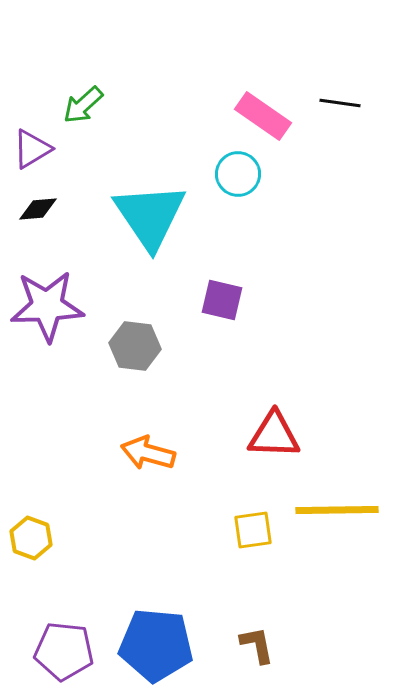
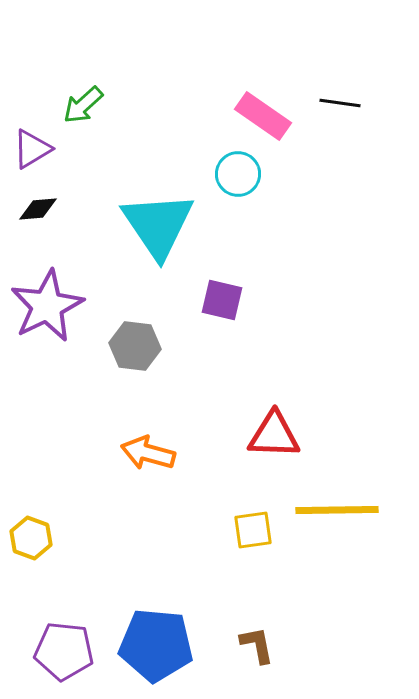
cyan triangle: moved 8 px right, 9 px down
purple star: rotated 24 degrees counterclockwise
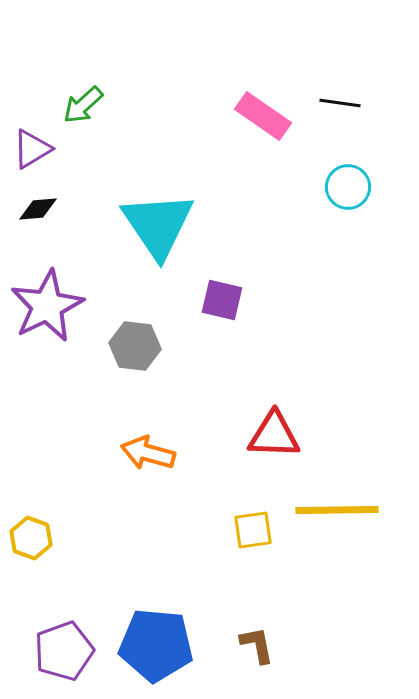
cyan circle: moved 110 px right, 13 px down
purple pentagon: rotated 26 degrees counterclockwise
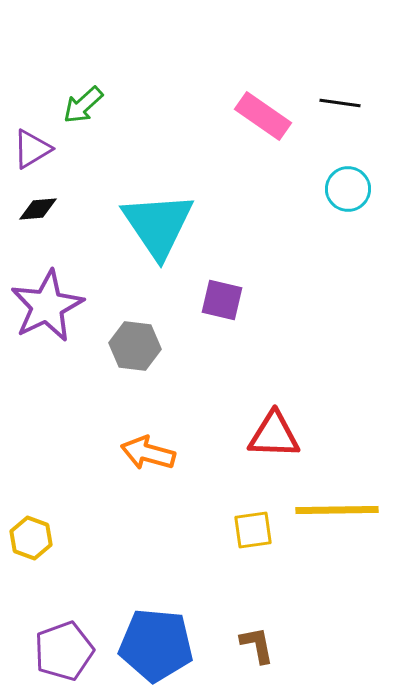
cyan circle: moved 2 px down
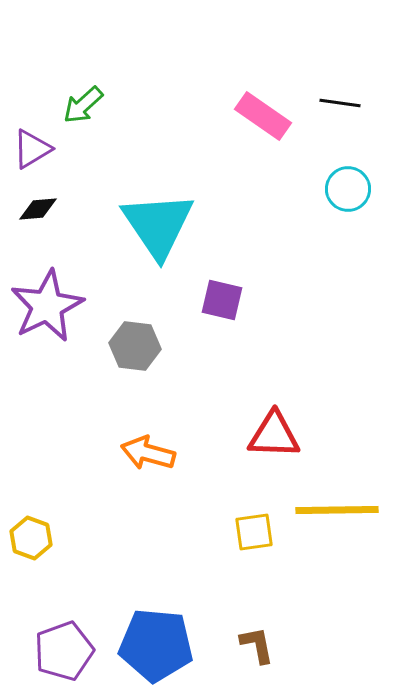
yellow square: moved 1 px right, 2 px down
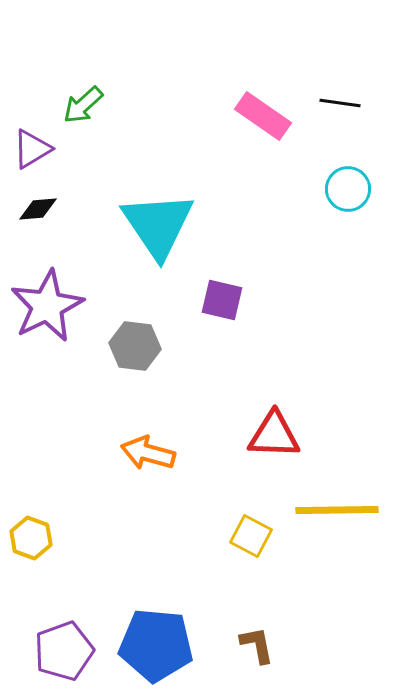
yellow square: moved 3 px left, 4 px down; rotated 36 degrees clockwise
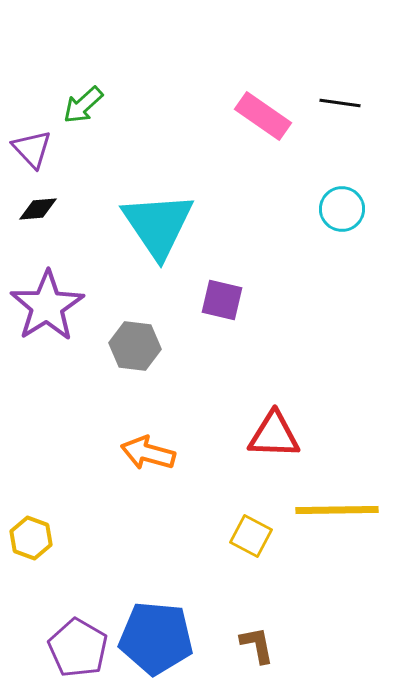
purple triangle: rotated 42 degrees counterclockwise
cyan circle: moved 6 px left, 20 px down
purple star: rotated 6 degrees counterclockwise
blue pentagon: moved 7 px up
purple pentagon: moved 14 px right, 3 px up; rotated 22 degrees counterclockwise
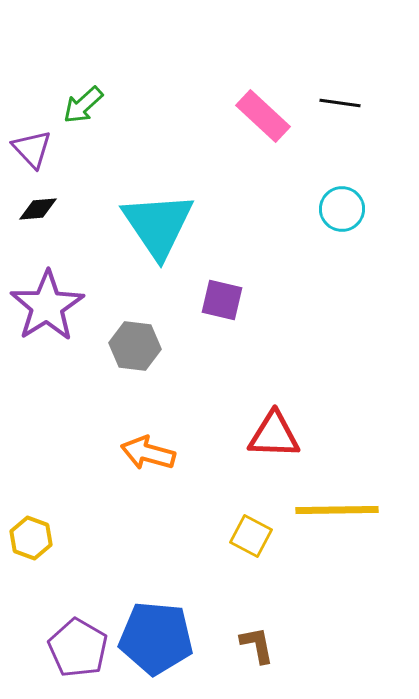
pink rectangle: rotated 8 degrees clockwise
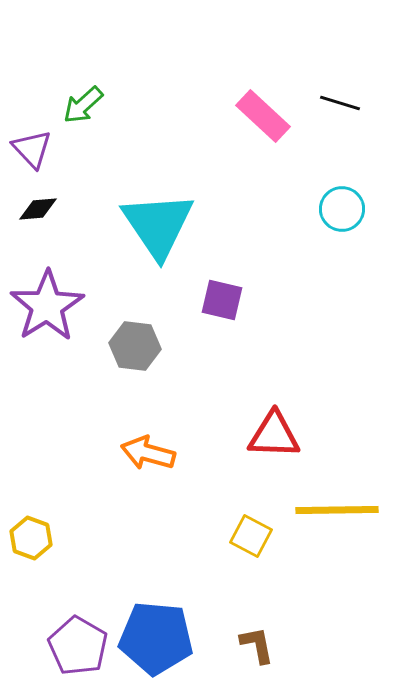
black line: rotated 9 degrees clockwise
purple pentagon: moved 2 px up
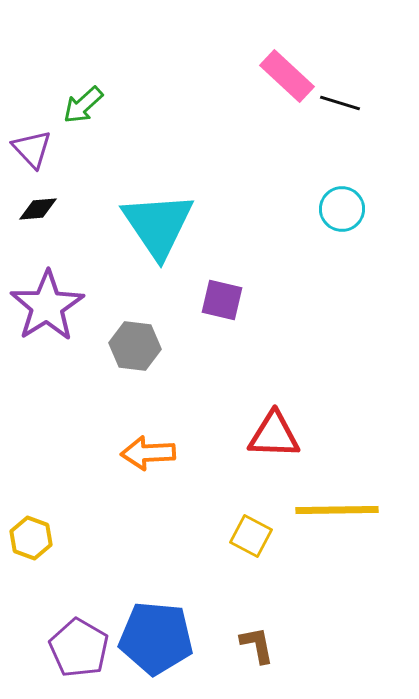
pink rectangle: moved 24 px right, 40 px up
orange arrow: rotated 18 degrees counterclockwise
purple pentagon: moved 1 px right, 2 px down
